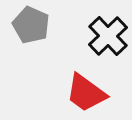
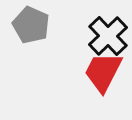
red trapezoid: moved 17 px right, 21 px up; rotated 81 degrees clockwise
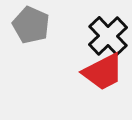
red trapezoid: rotated 144 degrees counterclockwise
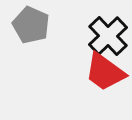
red trapezoid: moved 2 px right; rotated 63 degrees clockwise
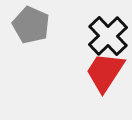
red trapezoid: rotated 87 degrees clockwise
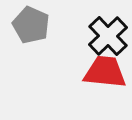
red trapezoid: rotated 63 degrees clockwise
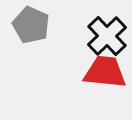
black cross: moved 1 px left
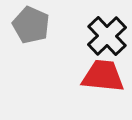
red trapezoid: moved 2 px left, 4 px down
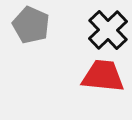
black cross: moved 1 px right, 6 px up
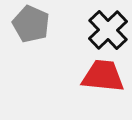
gray pentagon: moved 1 px up
